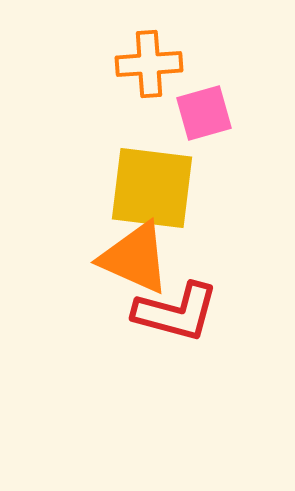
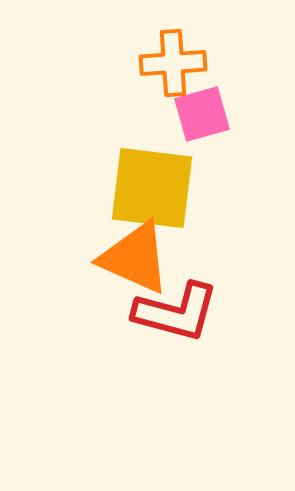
orange cross: moved 24 px right, 1 px up
pink square: moved 2 px left, 1 px down
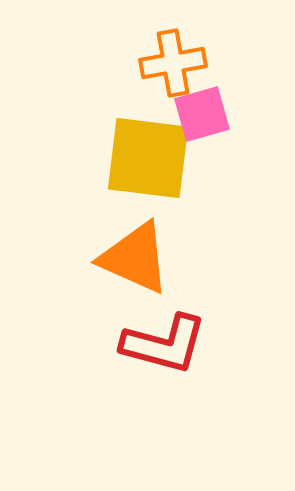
orange cross: rotated 6 degrees counterclockwise
yellow square: moved 4 px left, 30 px up
red L-shape: moved 12 px left, 32 px down
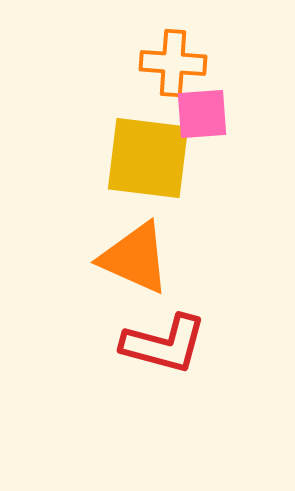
orange cross: rotated 14 degrees clockwise
pink square: rotated 12 degrees clockwise
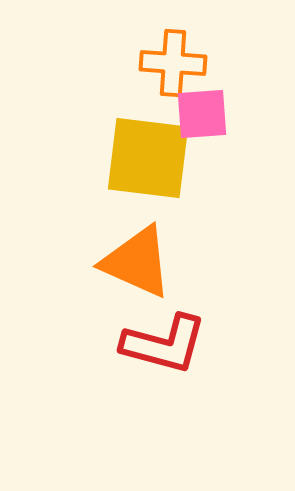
orange triangle: moved 2 px right, 4 px down
